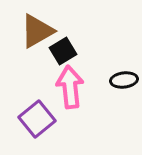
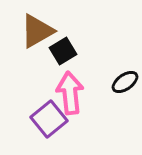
black ellipse: moved 1 px right, 2 px down; rotated 28 degrees counterclockwise
pink arrow: moved 6 px down
purple square: moved 12 px right
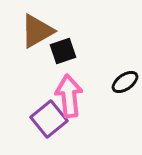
black square: rotated 12 degrees clockwise
pink arrow: moved 1 px left, 3 px down
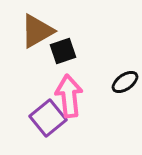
purple square: moved 1 px left, 1 px up
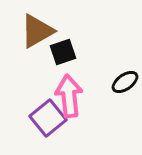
black square: moved 1 px down
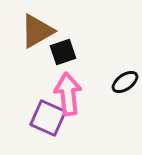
pink arrow: moved 1 px left, 2 px up
purple square: rotated 27 degrees counterclockwise
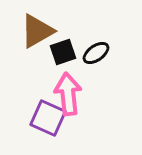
black ellipse: moved 29 px left, 29 px up
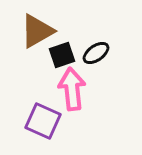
black square: moved 1 px left, 3 px down
pink arrow: moved 4 px right, 5 px up
purple square: moved 5 px left, 3 px down
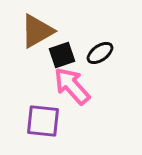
black ellipse: moved 4 px right
pink arrow: moved 3 px up; rotated 36 degrees counterclockwise
purple square: rotated 18 degrees counterclockwise
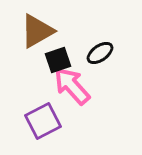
black square: moved 4 px left, 5 px down
purple square: rotated 33 degrees counterclockwise
